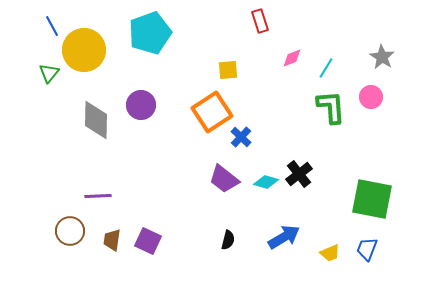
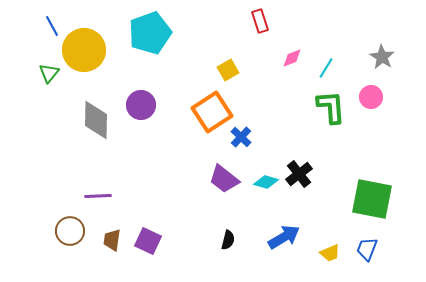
yellow square: rotated 25 degrees counterclockwise
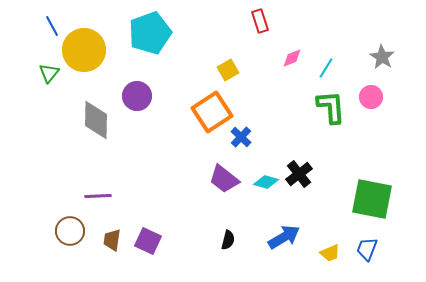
purple circle: moved 4 px left, 9 px up
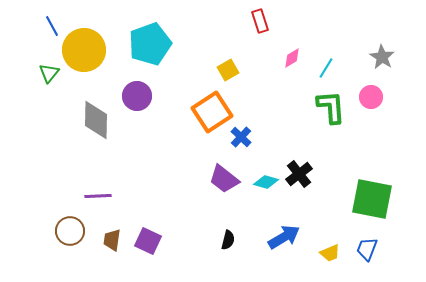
cyan pentagon: moved 11 px down
pink diamond: rotated 10 degrees counterclockwise
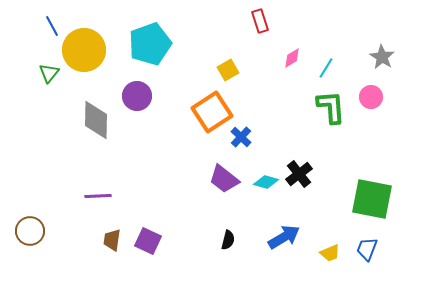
brown circle: moved 40 px left
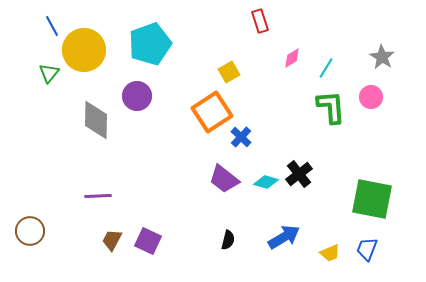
yellow square: moved 1 px right, 2 px down
brown trapezoid: rotated 20 degrees clockwise
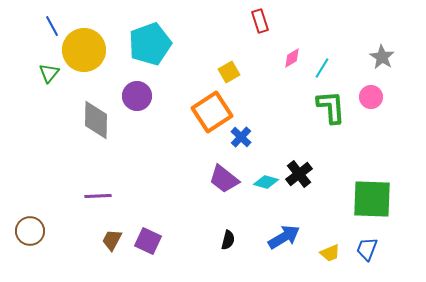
cyan line: moved 4 px left
green square: rotated 9 degrees counterclockwise
